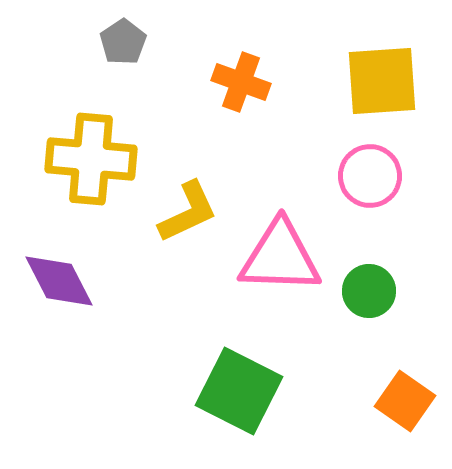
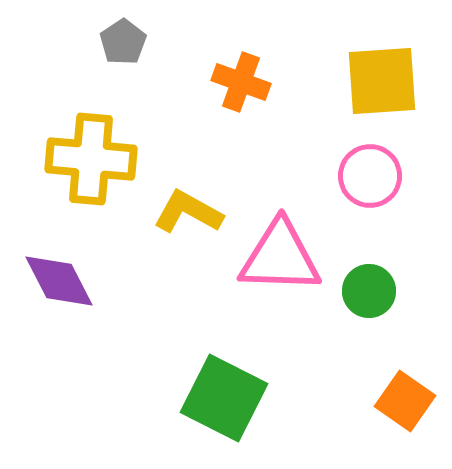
yellow L-shape: rotated 126 degrees counterclockwise
green square: moved 15 px left, 7 px down
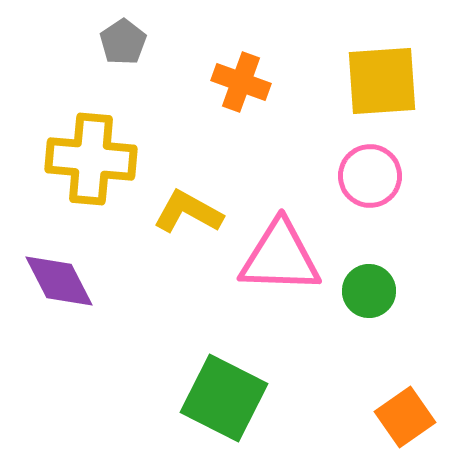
orange square: moved 16 px down; rotated 20 degrees clockwise
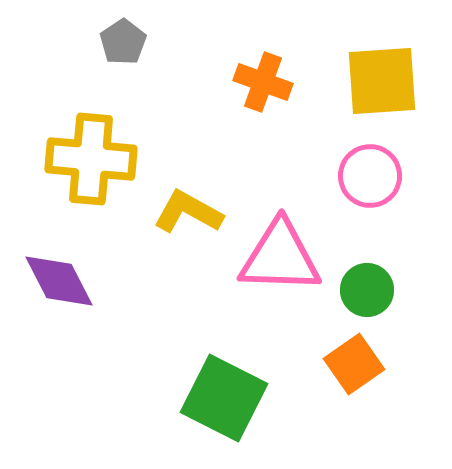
orange cross: moved 22 px right
green circle: moved 2 px left, 1 px up
orange square: moved 51 px left, 53 px up
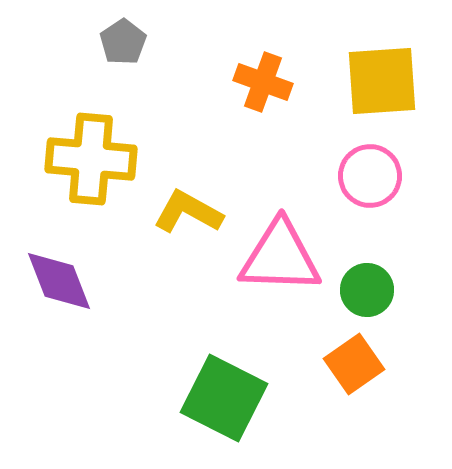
purple diamond: rotated 6 degrees clockwise
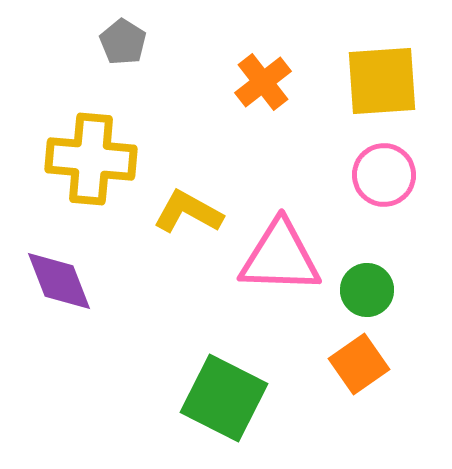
gray pentagon: rotated 6 degrees counterclockwise
orange cross: rotated 32 degrees clockwise
pink circle: moved 14 px right, 1 px up
orange square: moved 5 px right
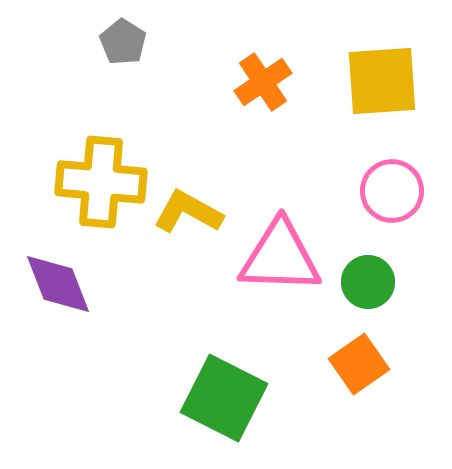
orange cross: rotated 4 degrees clockwise
yellow cross: moved 10 px right, 23 px down
pink circle: moved 8 px right, 16 px down
purple diamond: moved 1 px left, 3 px down
green circle: moved 1 px right, 8 px up
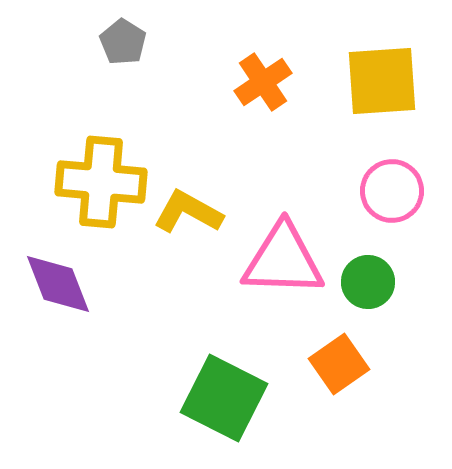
pink triangle: moved 3 px right, 3 px down
orange square: moved 20 px left
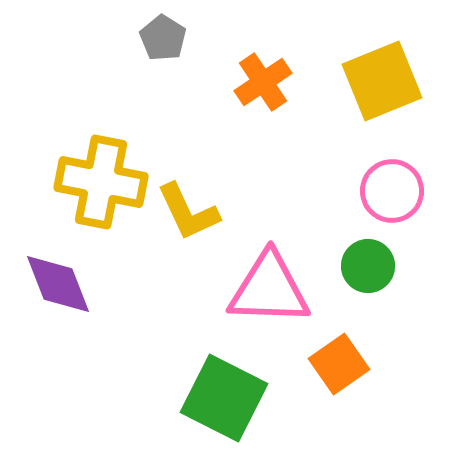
gray pentagon: moved 40 px right, 4 px up
yellow square: rotated 18 degrees counterclockwise
yellow cross: rotated 6 degrees clockwise
yellow L-shape: rotated 144 degrees counterclockwise
pink triangle: moved 14 px left, 29 px down
green circle: moved 16 px up
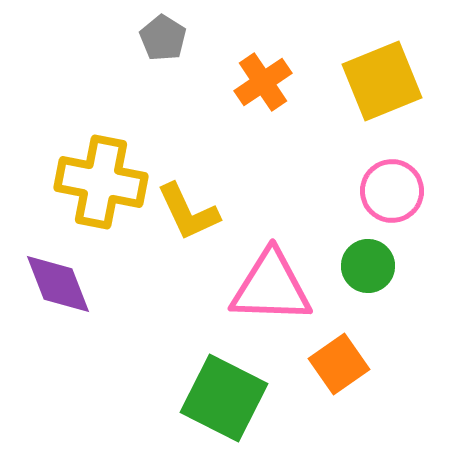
pink triangle: moved 2 px right, 2 px up
